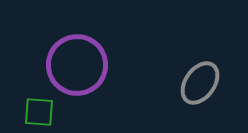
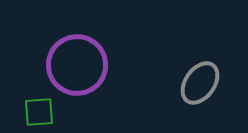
green square: rotated 8 degrees counterclockwise
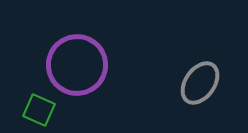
green square: moved 2 px up; rotated 28 degrees clockwise
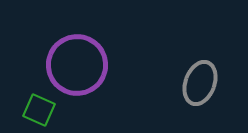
gray ellipse: rotated 15 degrees counterclockwise
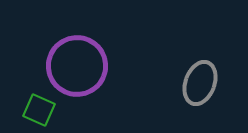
purple circle: moved 1 px down
